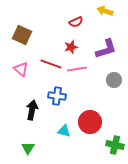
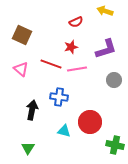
blue cross: moved 2 px right, 1 px down
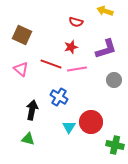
red semicircle: rotated 40 degrees clockwise
blue cross: rotated 24 degrees clockwise
red circle: moved 1 px right
cyan triangle: moved 5 px right, 4 px up; rotated 48 degrees clockwise
green triangle: moved 9 px up; rotated 48 degrees counterclockwise
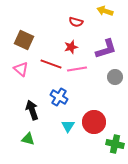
brown square: moved 2 px right, 5 px down
gray circle: moved 1 px right, 3 px up
black arrow: rotated 30 degrees counterclockwise
red circle: moved 3 px right
cyan triangle: moved 1 px left, 1 px up
green cross: moved 1 px up
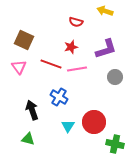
pink triangle: moved 2 px left, 2 px up; rotated 14 degrees clockwise
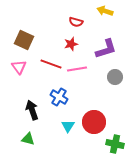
red star: moved 3 px up
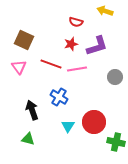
purple L-shape: moved 9 px left, 3 px up
green cross: moved 1 px right, 2 px up
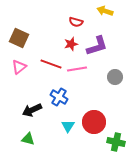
brown square: moved 5 px left, 2 px up
pink triangle: rotated 28 degrees clockwise
black arrow: rotated 96 degrees counterclockwise
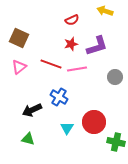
red semicircle: moved 4 px left, 2 px up; rotated 40 degrees counterclockwise
cyan triangle: moved 1 px left, 2 px down
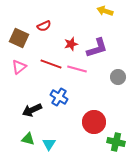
red semicircle: moved 28 px left, 6 px down
purple L-shape: moved 2 px down
pink line: rotated 24 degrees clockwise
gray circle: moved 3 px right
cyan triangle: moved 18 px left, 16 px down
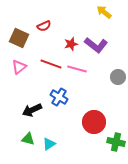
yellow arrow: moved 1 px left, 1 px down; rotated 21 degrees clockwise
purple L-shape: moved 1 px left, 3 px up; rotated 55 degrees clockwise
cyan triangle: rotated 24 degrees clockwise
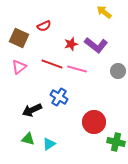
red line: moved 1 px right
gray circle: moved 6 px up
